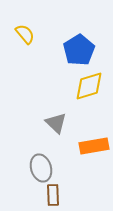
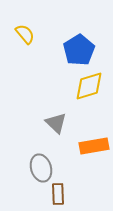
brown rectangle: moved 5 px right, 1 px up
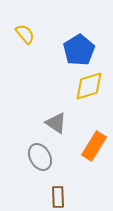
gray triangle: rotated 10 degrees counterclockwise
orange rectangle: rotated 48 degrees counterclockwise
gray ellipse: moved 1 px left, 11 px up; rotated 12 degrees counterclockwise
brown rectangle: moved 3 px down
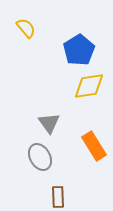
yellow semicircle: moved 1 px right, 6 px up
yellow diamond: rotated 8 degrees clockwise
gray triangle: moved 7 px left; rotated 20 degrees clockwise
orange rectangle: rotated 64 degrees counterclockwise
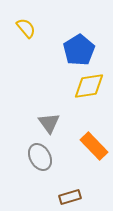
orange rectangle: rotated 12 degrees counterclockwise
brown rectangle: moved 12 px right; rotated 75 degrees clockwise
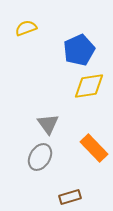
yellow semicircle: rotated 70 degrees counterclockwise
blue pentagon: rotated 8 degrees clockwise
gray triangle: moved 1 px left, 1 px down
orange rectangle: moved 2 px down
gray ellipse: rotated 60 degrees clockwise
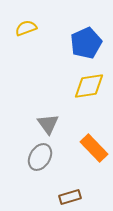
blue pentagon: moved 7 px right, 7 px up
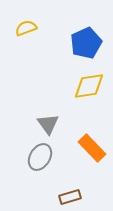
orange rectangle: moved 2 px left
